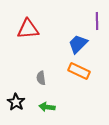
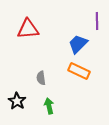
black star: moved 1 px right, 1 px up
green arrow: moved 2 px right, 1 px up; rotated 70 degrees clockwise
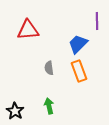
red triangle: moved 1 px down
orange rectangle: rotated 45 degrees clockwise
gray semicircle: moved 8 px right, 10 px up
black star: moved 2 px left, 10 px down
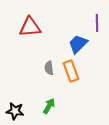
purple line: moved 2 px down
red triangle: moved 2 px right, 3 px up
orange rectangle: moved 8 px left
green arrow: rotated 42 degrees clockwise
black star: rotated 24 degrees counterclockwise
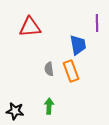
blue trapezoid: moved 1 px down; rotated 125 degrees clockwise
gray semicircle: moved 1 px down
green arrow: rotated 28 degrees counterclockwise
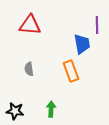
purple line: moved 2 px down
red triangle: moved 2 px up; rotated 10 degrees clockwise
blue trapezoid: moved 4 px right, 1 px up
gray semicircle: moved 20 px left
green arrow: moved 2 px right, 3 px down
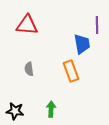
red triangle: moved 3 px left
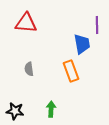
red triangle: moved 1 px left, 2 px up
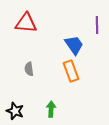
blue trapezoid: moved 8 px left, 1 px down; rotated 25 degrees counterclockwise
black star: rotated 12 degrees clockwise
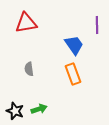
red triangle: rotated 15 degrees counterclockwise
orange rectangle: moved 2 px right, 3 px down
green arrow: moved 12 px left; rotated 70 degrees clockwise
